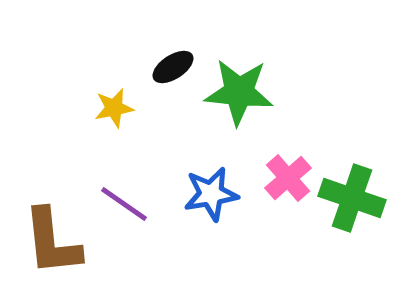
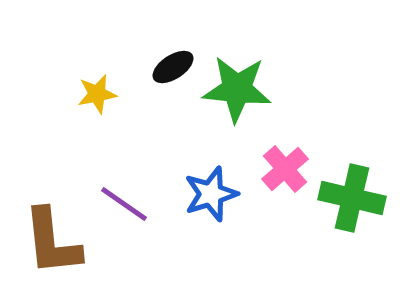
green star: moved 2 px left, 3 px up
yellow star: moved 17 px left, 14 px up
pink cross: moved 3 px left, 9 px up
blue star: rotated 8 degrees counterclockwise
green cross: rotated 6 degrees counterclockwise
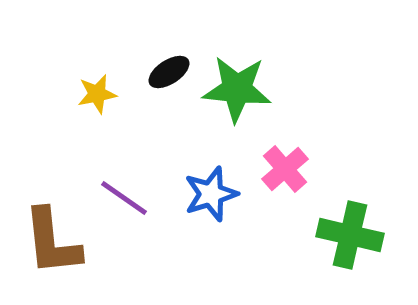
black ellipse: moved 4 px left, 5 px down
green cross: moved 2 px left, 37 px down
purple line: moved 6 px up
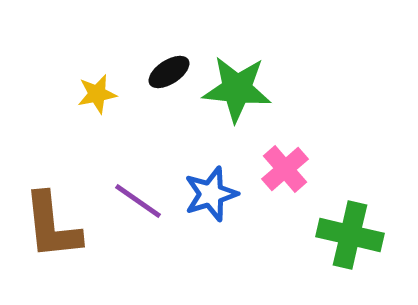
purple line: moved 14 px right, 3 px down
brown L-shape: moved 16 px up
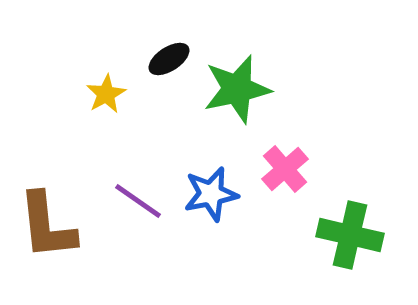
black ellipse: moved 13 px up
green star: rotated 18 degrees counterclockwise
yellow star: moved 9 px right; rotated 18 degrees counterclockwise
blue star: rotated 6 degrees clockwise
brown L-shape: moved 5 px left
